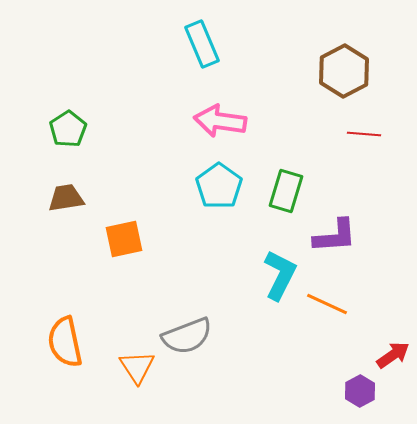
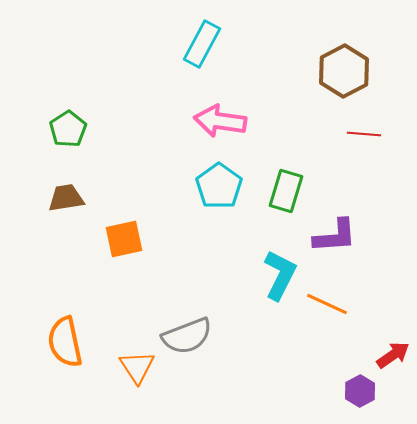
cyan rectangle: rotated 51 degrees clockwise
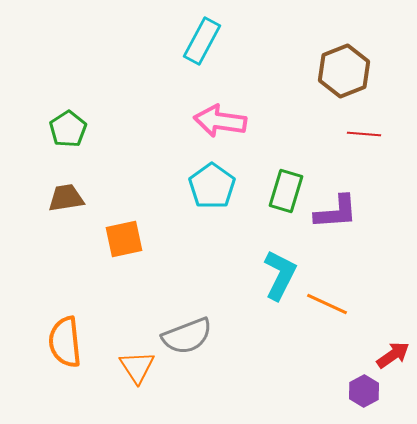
cyan rectangle: moved 3 px up
brown hexagon: rotated 6 degrees clockwise
cyan pentagon: moved 7 px left
purple L-shape: moved 1 px right, 24 px up
orange semicircle: rotated 6 degrees clockwise
purple hexagon: moved 4 px right
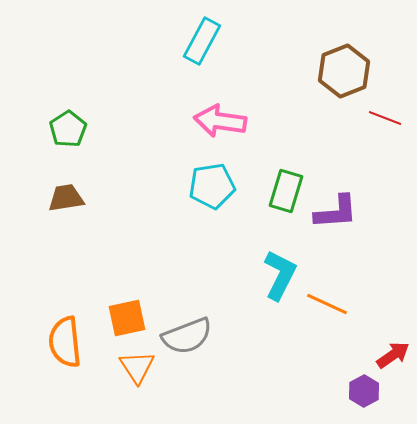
red line: moved 21 px right, 16 px up; rotated 16 degrees clockwise
cyan pentagon: rotated 27 degrees clockwise
orange square: moved 3 px right, 79 px down
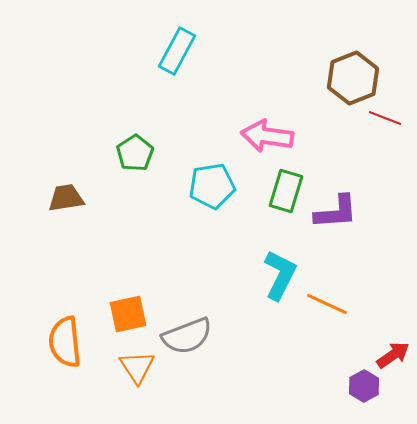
cyan rectangle: moved 25 px left, 10 px down
brown hexagon: moved 9 px right, 7 px down
pink arrow: moved 47 px right, 15 px down
green pentagon: moved 67 px right, 24 px down
orange square: moved 1 px right, 4 px up
purple hexagon: moved 5 px up
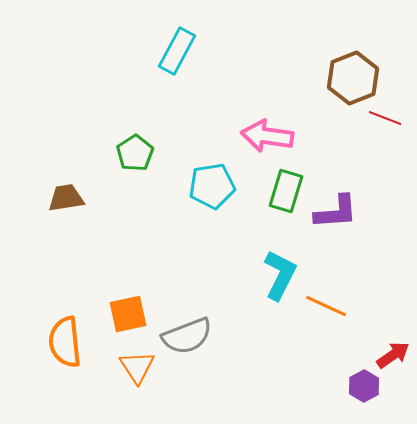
orange line: moved 1 px left, 2 px down
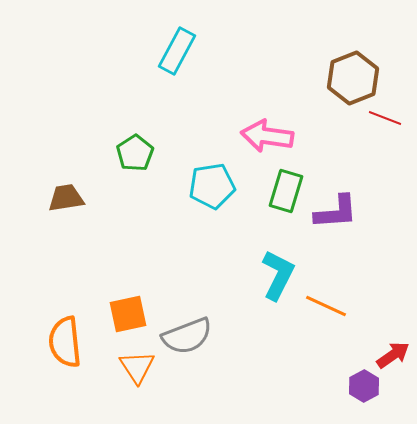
cyan L-shape: moved 2 px left
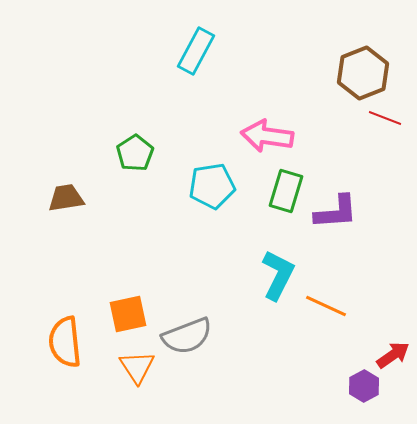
cyan rectangle: moved 19 px right
brown hexagon: moved 10 px right, 5 px up
